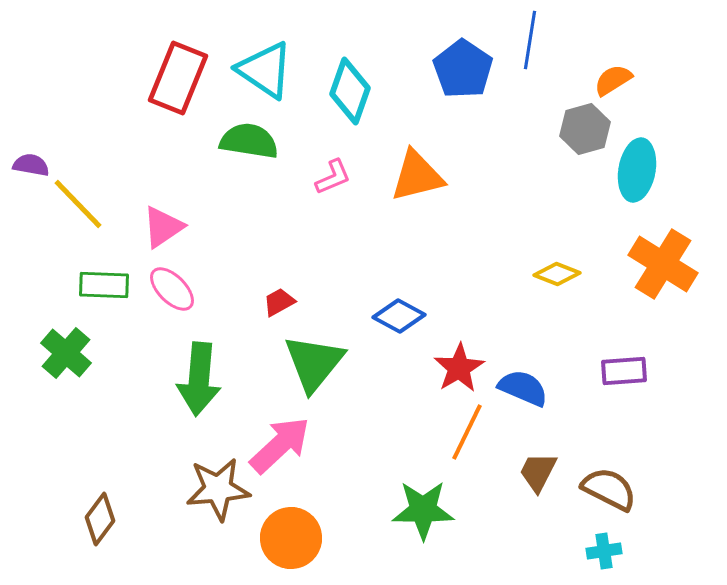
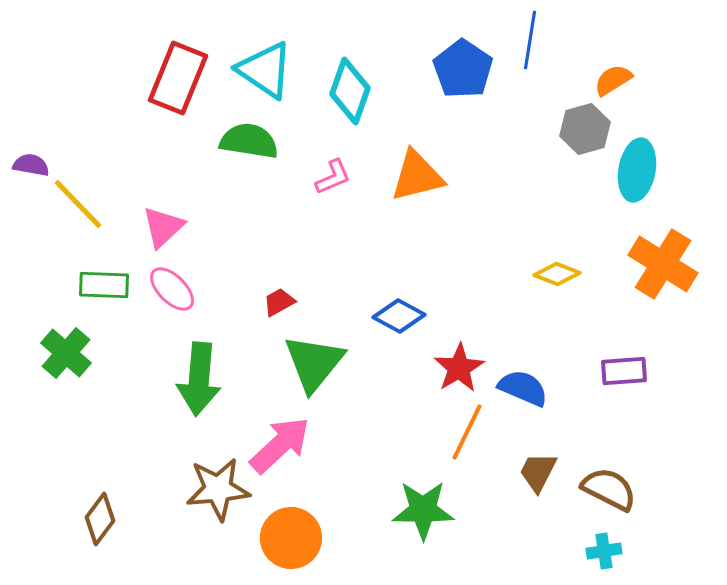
pink triangle: rotated 9 degrees counterclockwise
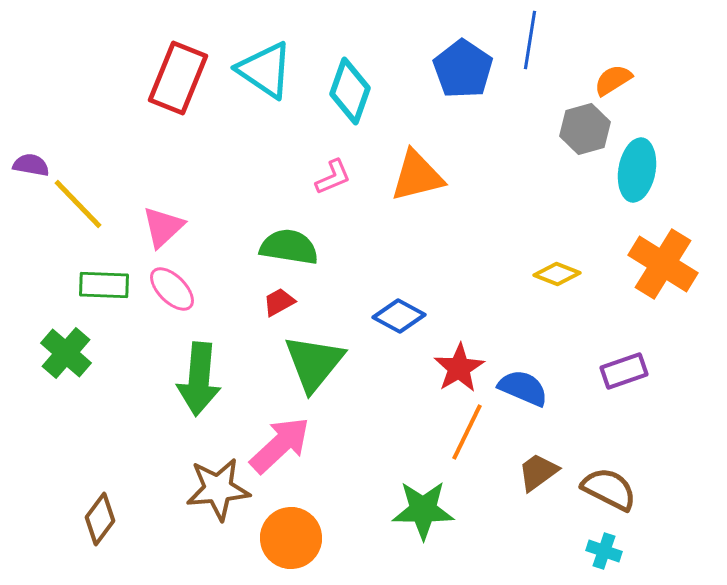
green semicircle: moved 40 px right, 106 px down
purple rectangle: rotated 15 degrees counterclockwise
brown trapezoid: rotated 27 degrees clockwise
cyan cross: rotated 28 degrees clockwise
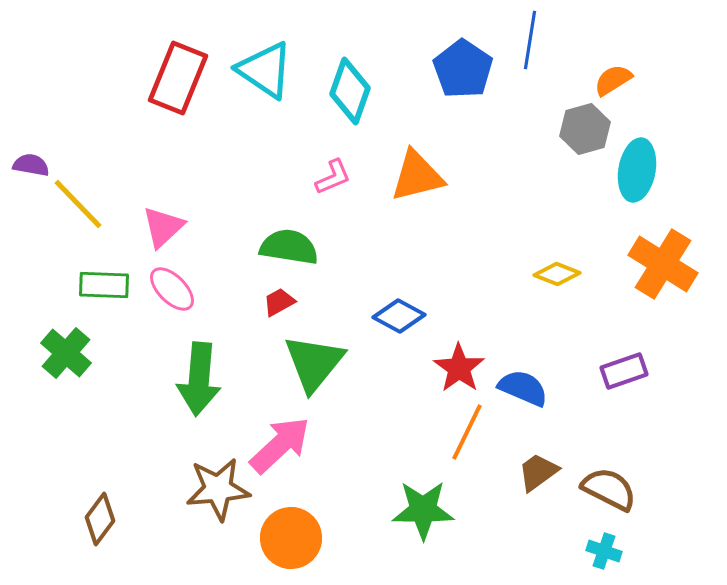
red star: rotated 6 degrees counterclockwise
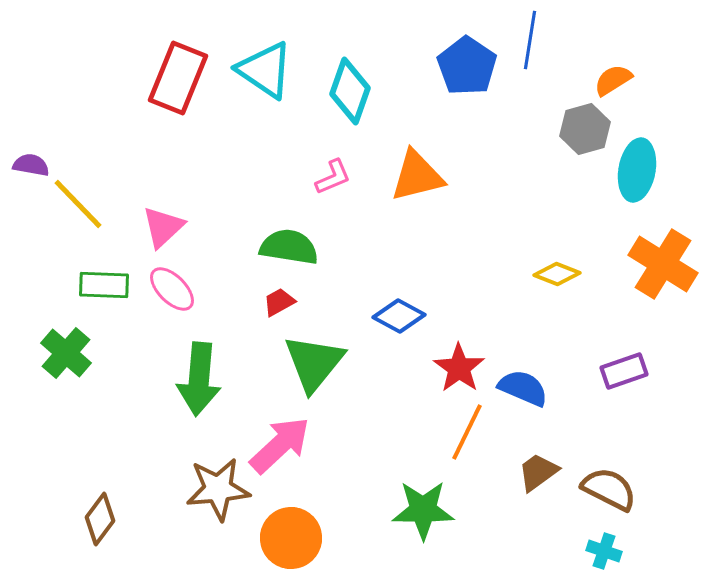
blue pentagon: moved 4 px right, 3 px up
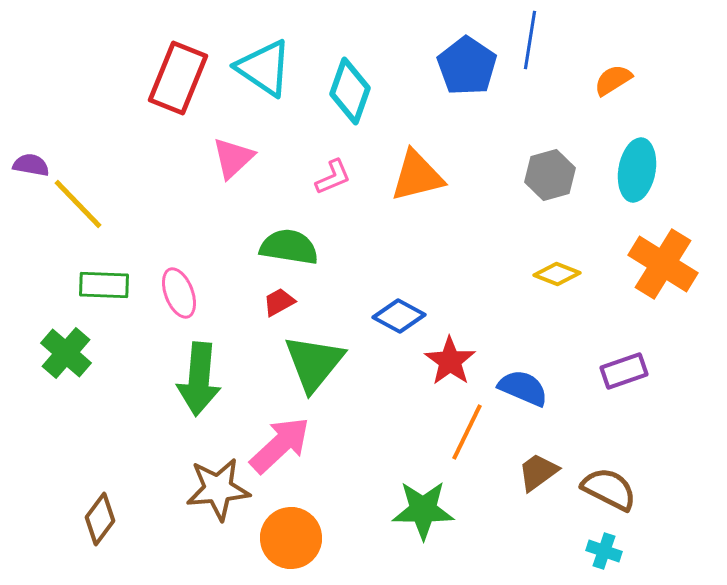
cyan triangle: moved 1 px left, 2 px up
gray hexagon: moved 35 px left, 46 px down
pink triangle: moved 70 px right, 69 px up
pink ellipse: moved 7 px right, 4 px down; rotated 24 degrees clockwise
red star: moved 9 px left, 7 px up
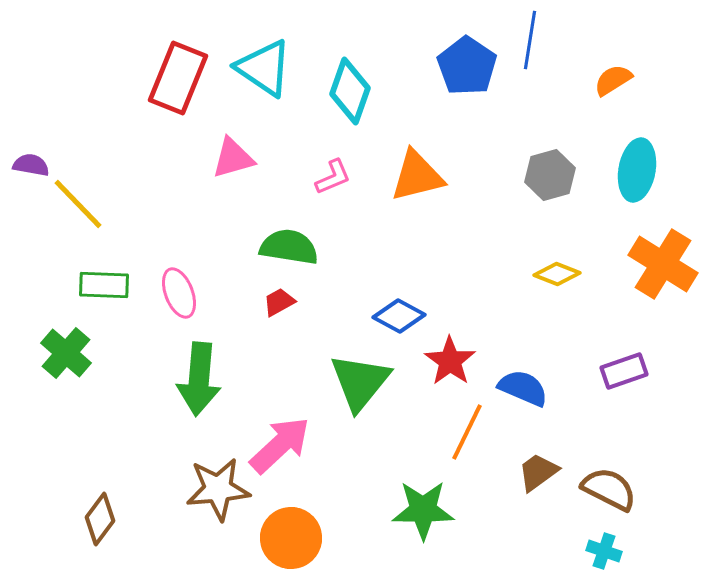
pink triangle: rotated 27 degrees clockwise
green triangle: moved 46 px right, 19 px down
